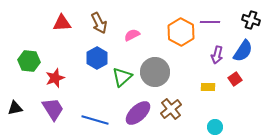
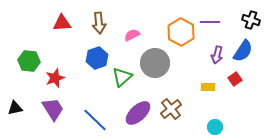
brown arrow: rotated 20 degrees clockwise
blue hexagon: rotated 10 degrees clockwise
gray circle: moved 9 px up
blue line: rotated 28 degrees clockwise
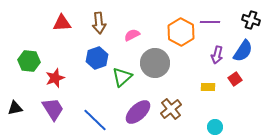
purple ellipse: moved 1 px up
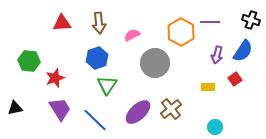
green triangle: moved 15 px left, 8 px down; rotated 15 degrees counterclockwise
purple trapezoid: moved 7 px right
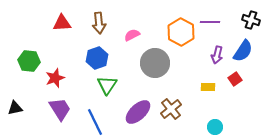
blue line: moved 2 px down; rotated 20 degrees clockwise
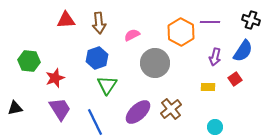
red triangle: moved 4 px right, 3 px up
purple arrow: moved 2 px left, 2 px down
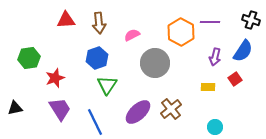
green hexagon: moved 3 px up; rotated 15 degrees counterclockwise
